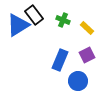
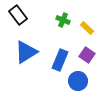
black rectangle: moved 16 px left
blue triangle: moved 8 px right, 27 px down
purple square: rotated 28 degrees counterclockwise
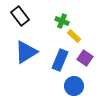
black rectangle: moved 2 px right, 1 px down
green cross: moved 1 px left, 1 px down
yellow rectangle: moved 13 px left, 8 px down
purple square: moved 2 px left, 3 px down
blue circle: moved 4 px left, 5 px down
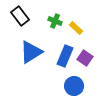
green cross: moved 7 px left
yellow rectangle: moved 2 px right, 8 px up
blue triangle: moved 5 px right
blue rectangle: moved 5 px right, 4 px up
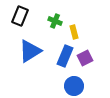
black rectangle: rotated 60 degrees clockwise
yellow rectangle: moved 2 px left, 4 px down; rotated 32 degrees clockwise
blue triangle: moved 1 px left, 1 px up
purple square: rotated 28 degrees clockwise
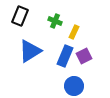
yellow rectangle: rotated 40 degrees clockwise
purple square: moved 1 px left, 2 px up
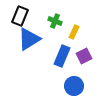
blue triangle: moved 1 px left, 12 px up
blue rectangle: moved 3 px left
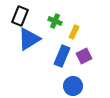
blue circle: moved 1 px left
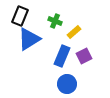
yellow rectangle: rotated 24 degrees clockwise
blue circle: moved 6 px left, 2 px up
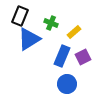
green cross: moved 4 px left, 2 px down
purple square: moved 1 px left, 1 px down
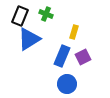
green cross: moved 5 px left, 9 px up
yellow rectangle: rotated 32 degrees counterclockwise
